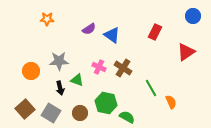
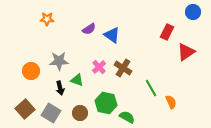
blue circle: moved 4 px up
red rectangle: moved 12 px right
pink cross: rotated 24 degrees clockwise
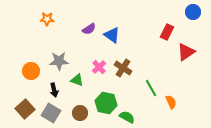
black arrow: moved 6 px left, 2 px down
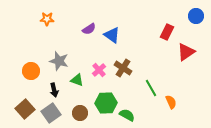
blue circle: moved 3 px right, 4 px down
gray star: rotated 18 degrees clockwise
pink cross: moved 3 px down
green hexagon: rotated 15 degrees counterclockwise
gray square: rotated 24 degrees clockwise
green semicircle: moved 2 px up
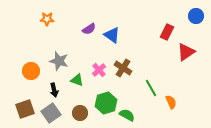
green hexagon: rotated 15 degrees counterclockwise
brown square: rotated 24 degrees clockwise
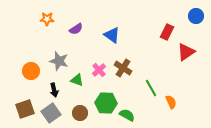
purple semicircle: moved 13 px left
green hexagon: rotated 20 degrees clockwise
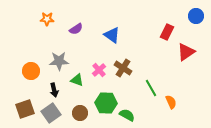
gray star: rotated 18 degrees counterclockwise
